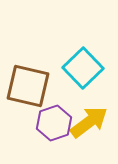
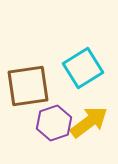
cyan square: rotated 12 degrees clockwise
brown square: rotated 21 degrees counterclockwise
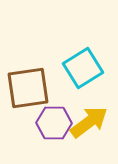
brown square: moved 2 px down
purple hexagon: rotated 20 degrees clockwise
